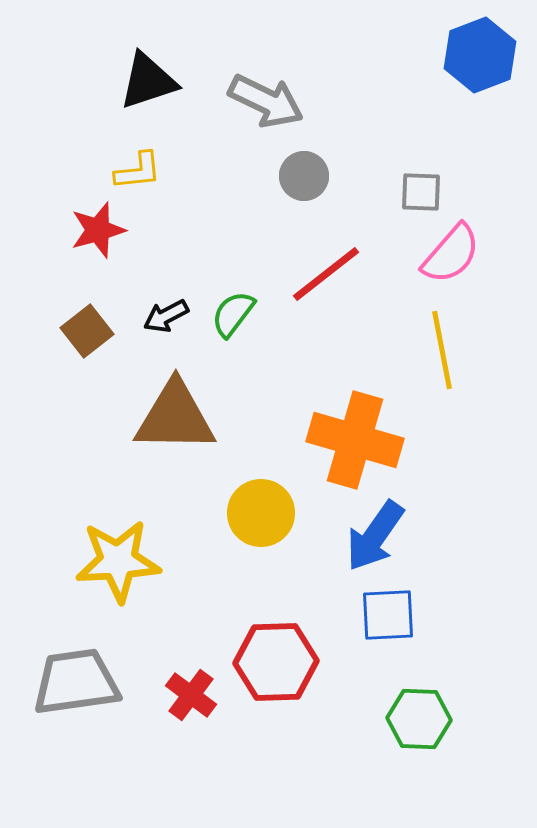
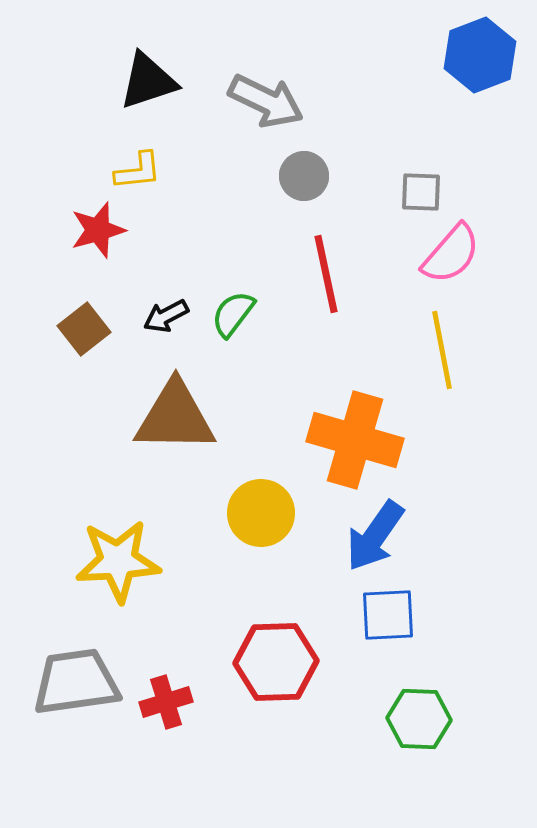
red line: rotated 64 degrees counterclockwise
brown square: moved 3 px left, 2 px up
red cross: moved 25 px left, 7 px down; rotated 36 degrees clockwise
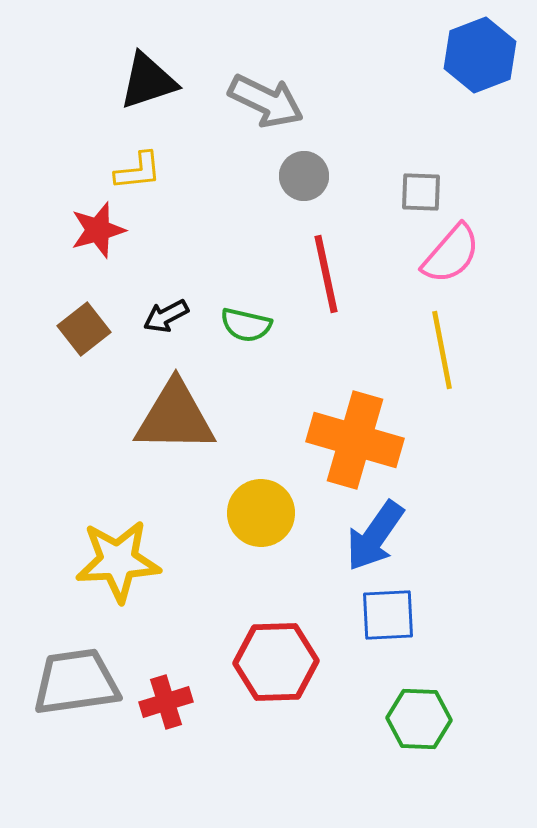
green semicircle: moved 13 px right, 11 px down; rotated 114 degrees counterclockwise
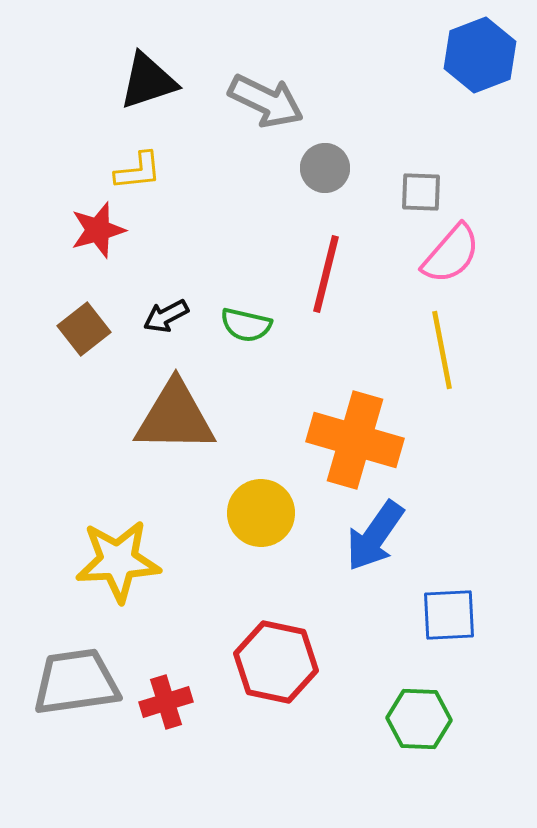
gray circle: moved 21 px right, 8 px up
red line: rotated 26 degrees clockwise
blue square: moved 61 px right
red hexagon: rotated 14 degrees clockwise
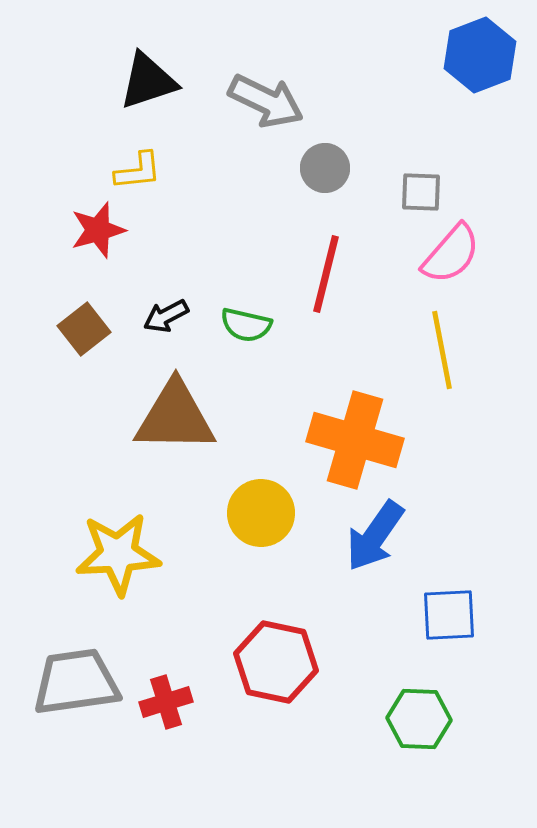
yellow star: moved 7 px up
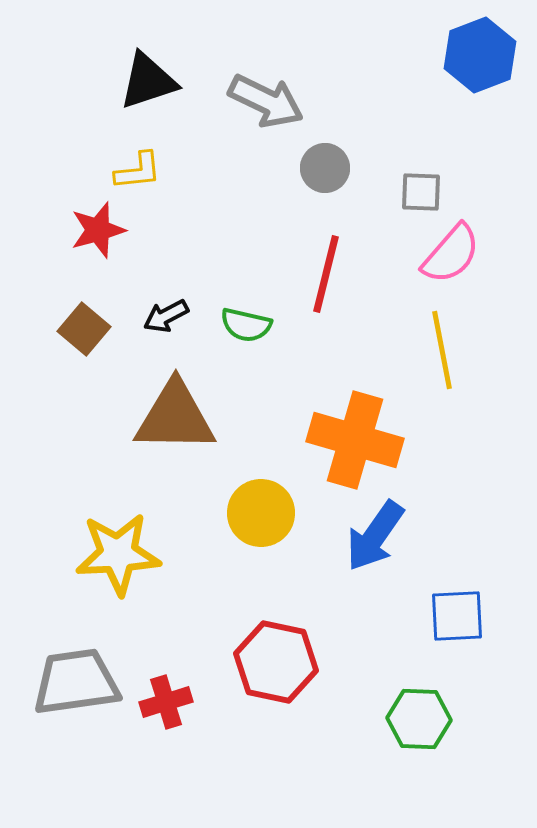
brown square: rotated 12 degrees counterclockwise
blue square: moved 8 px right, 1 px down
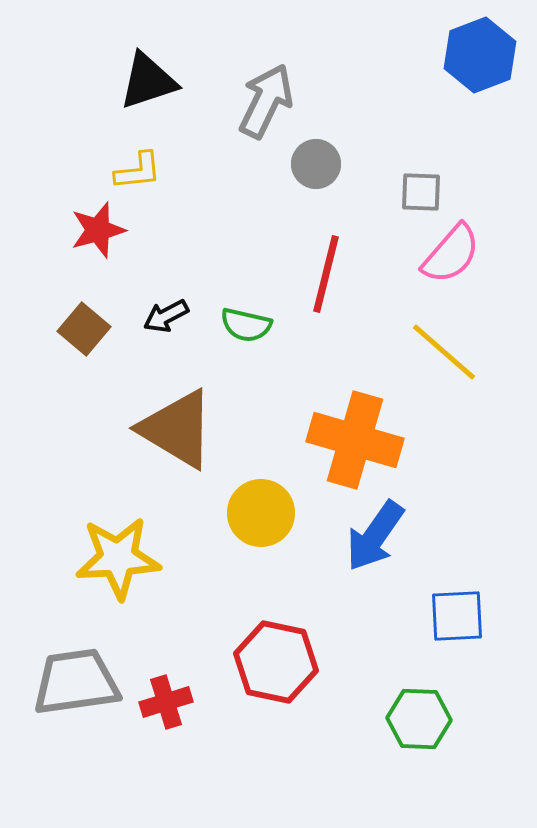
gray arrow: rotated 90 degrees counterclockwise
gray circle: moved 9 px left, 4 px up
yellow line: moved 2 px right, 2 px down; rotated 38 degrees counterclockwise
brown triangle: moved 2 px right, 12 px down; rotated 30 degrees clockwise
yellow star: moved 4 px down
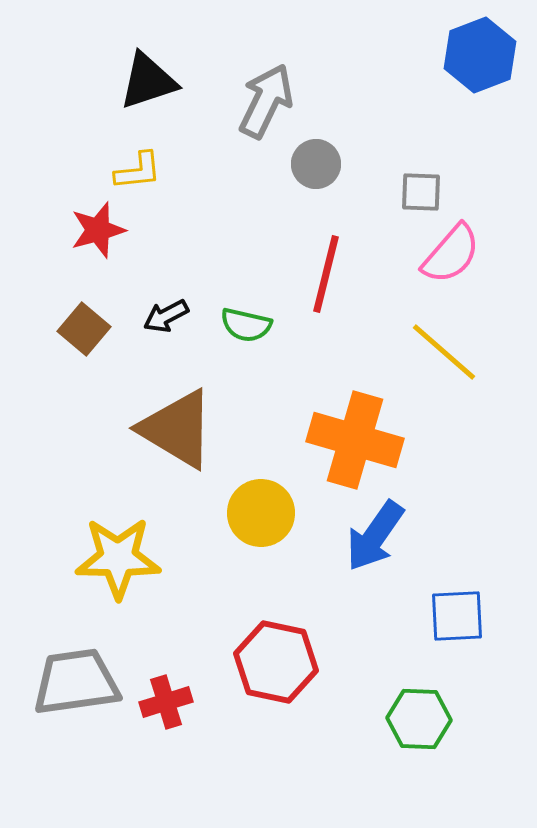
yellow star: rotated 4 degrees clockwise
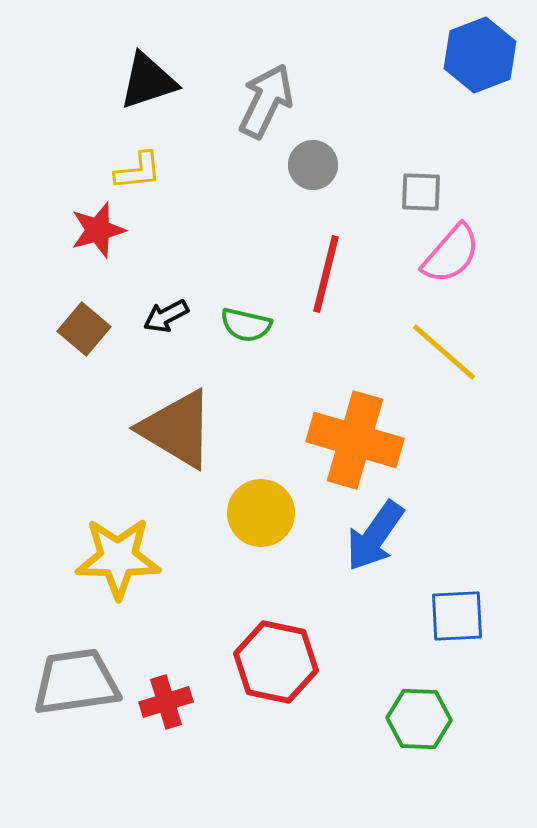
gray circle: moved 3 px left, 1 px down
